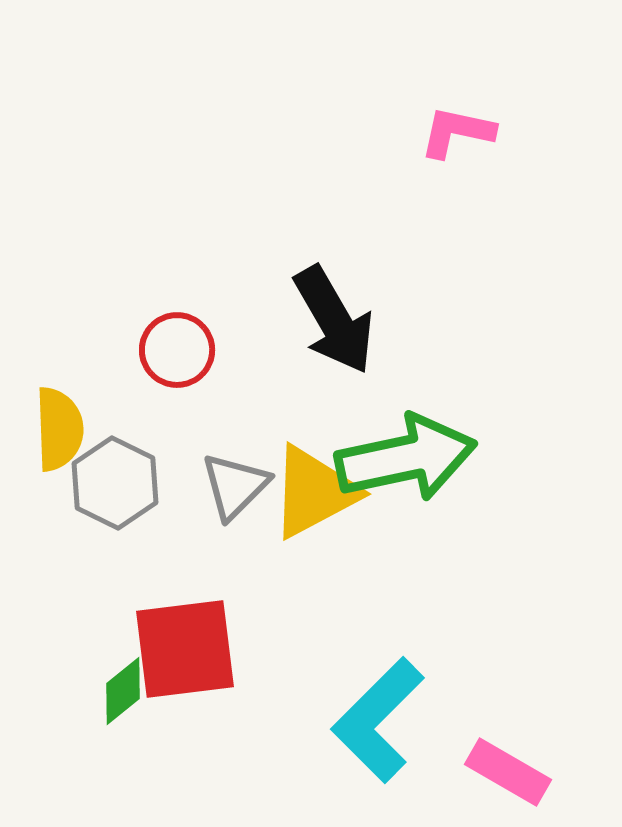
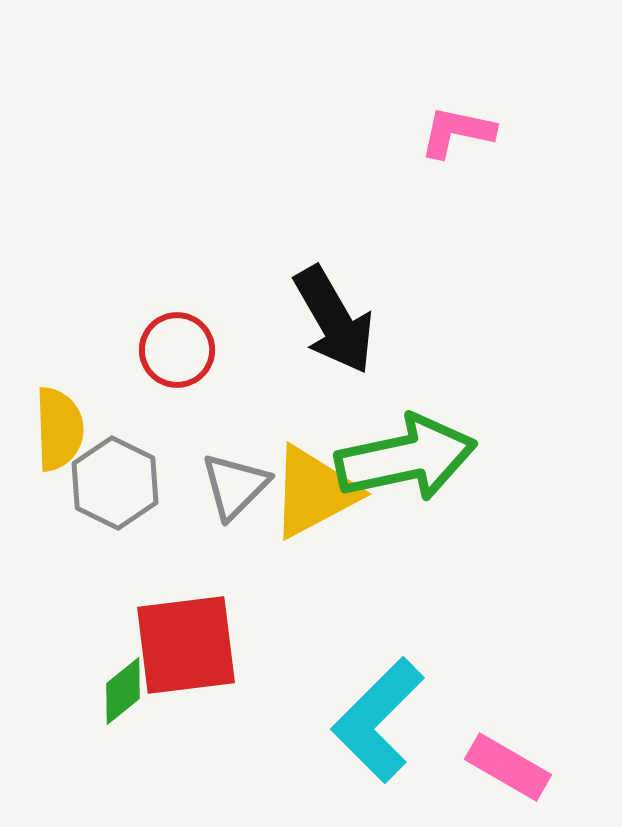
red square: moved 1 px right, 4 px up
pink rectangle: moved 5 px up
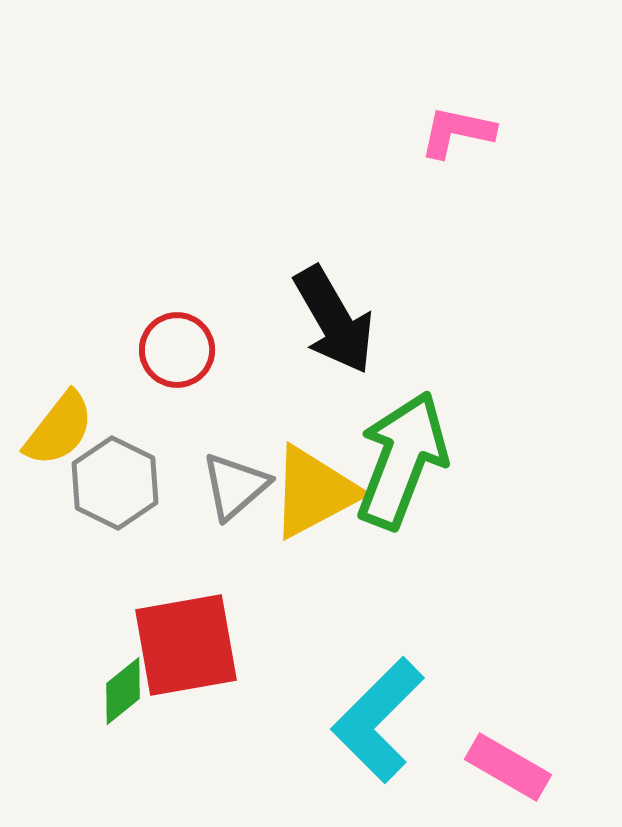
yellow semicircle: rotated 40 degrees clockwise
green arrow: moved 4 px left, 2 px down; rotated 57 degrees counterclockwise
gray triangle: rotated 4 degrees clockwise
red square: rotated 3 degrees counterclockwise
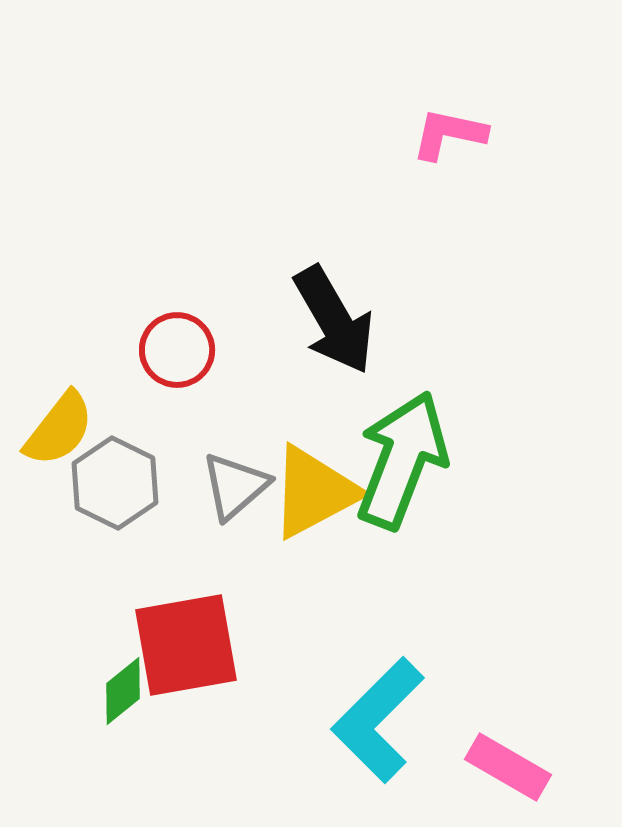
pink L-shape: moved 8 px left, 2 px down
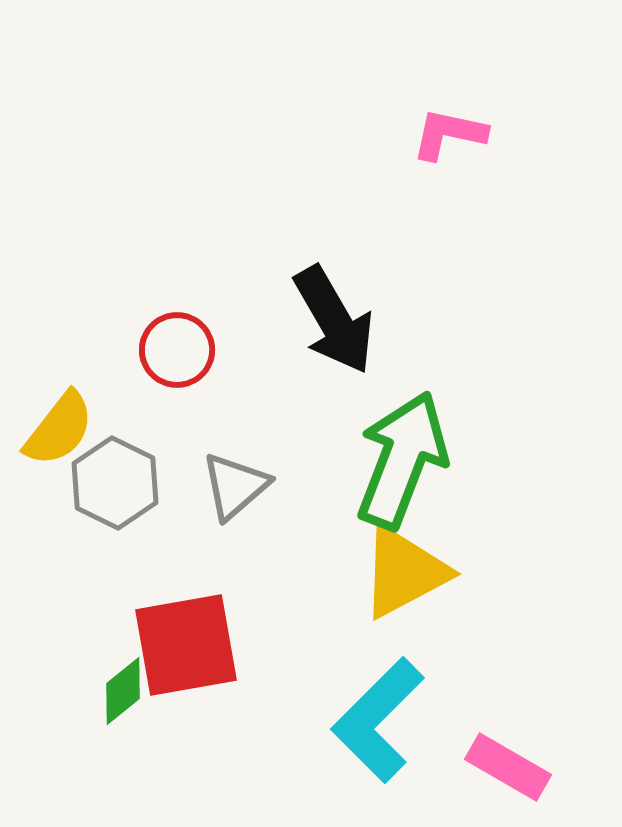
yellow triangle: moved 90 px right, 80 px down
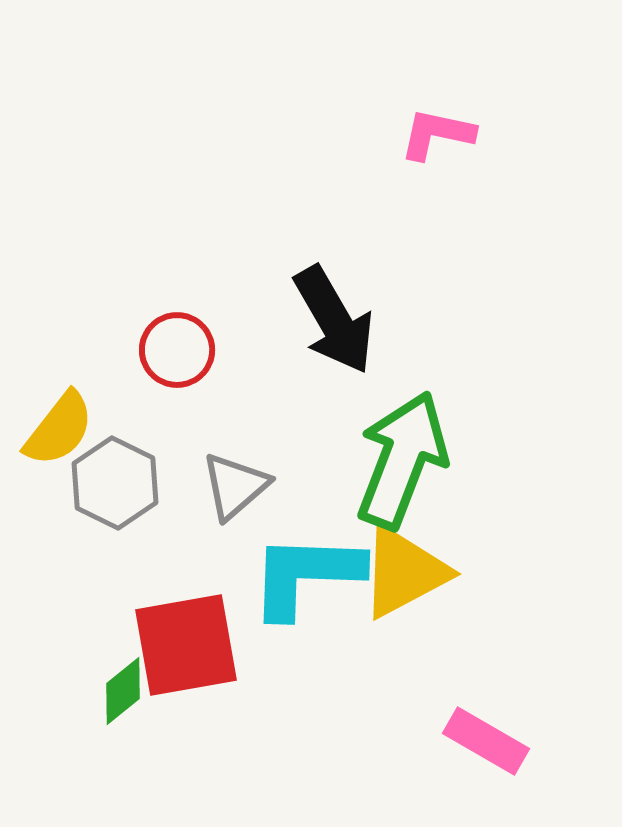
pink L-shape: moved 12 px left
cyan L-shape: moved 72 px left, 145 px up; rotated 47 degrees clockwise
pink rectangle: moved 22 px left, 26 px up
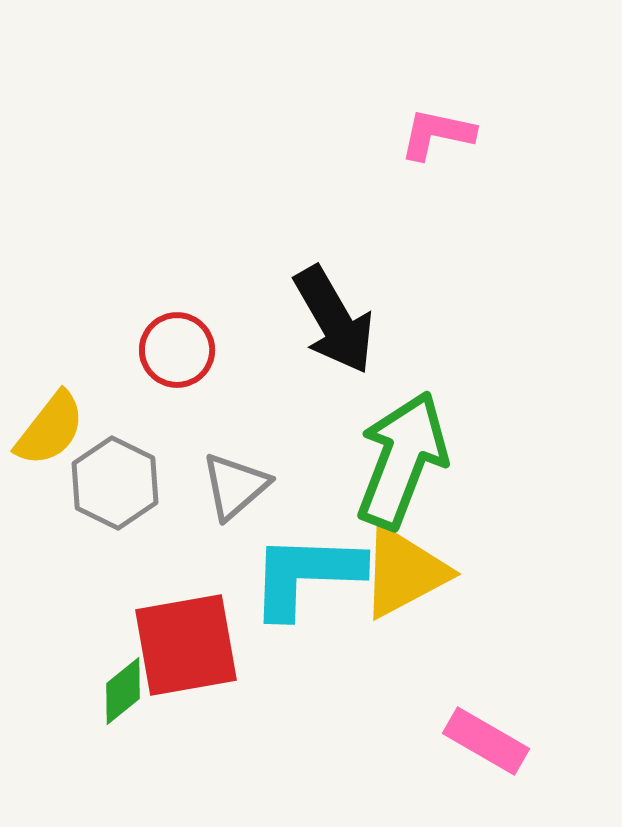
yellow semicircle: moved 9 px left
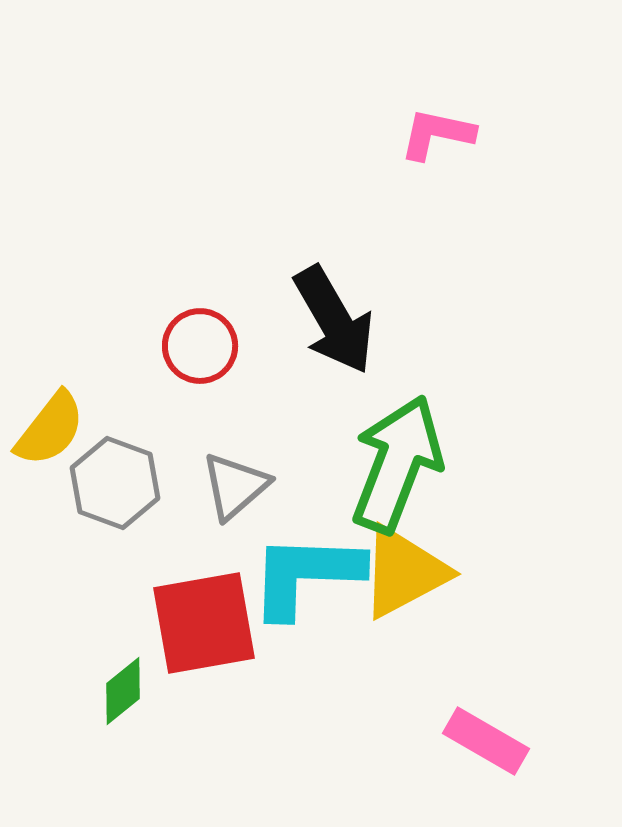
red circle: moved 23 px right, 4 px up
green arrow: moved 5 px left, 4 px down
gray hexagon: rotated 6 degrees counterclockwise
red square: moved 18 px right, 22 px up
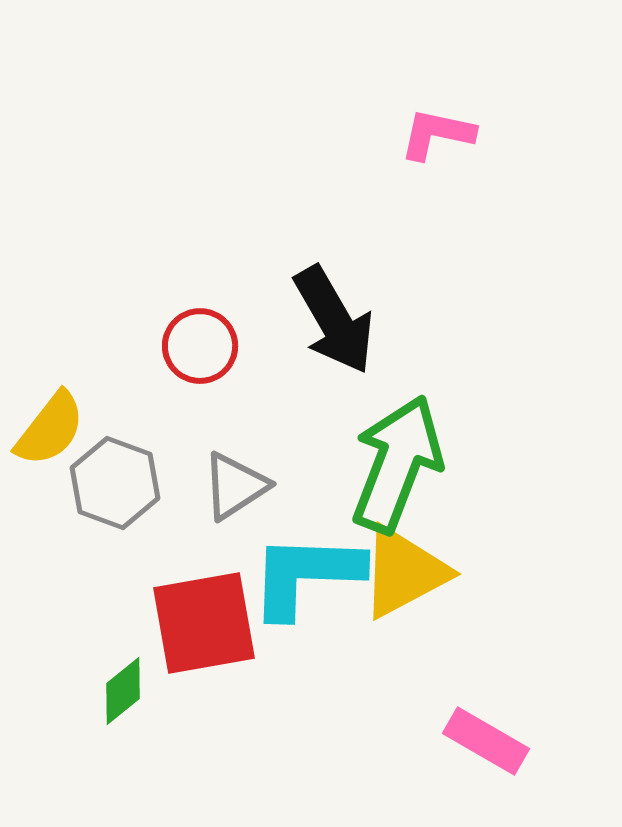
gray triangle: rotated 8 degrees clockwise
